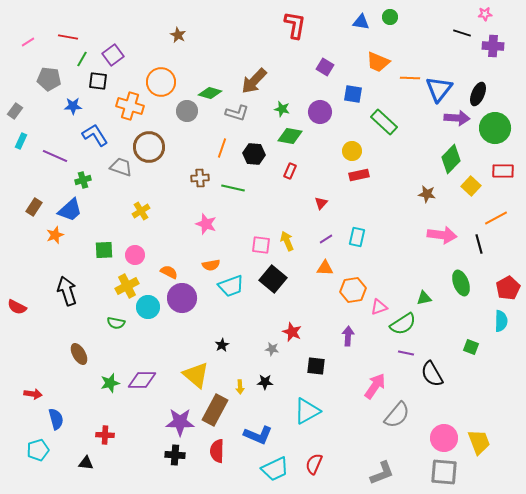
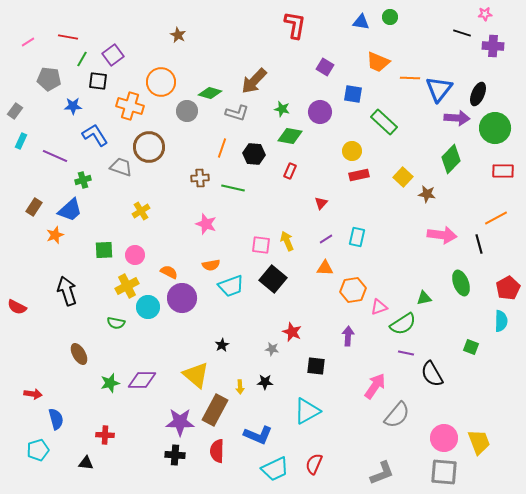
yellow square at (471, 186): moved 68 px left, 9 px up
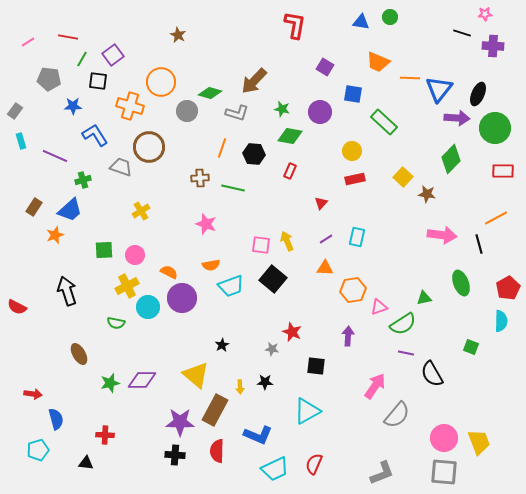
cyan rectangle at (21, 141): rotated 42 degrees counterclockwise
red rectangle at (359, 175): moved 4 px left, 4 px down
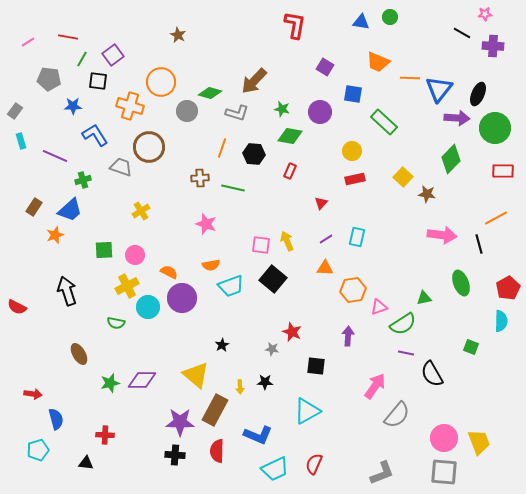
black line at (462, 33): rotated 12 degrees clockwise
